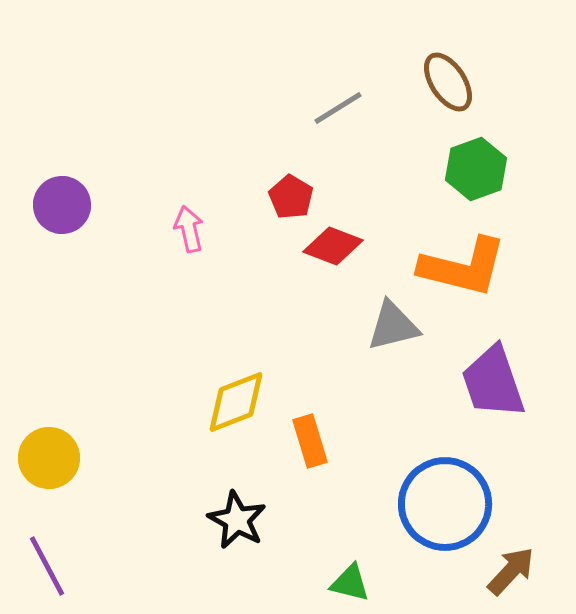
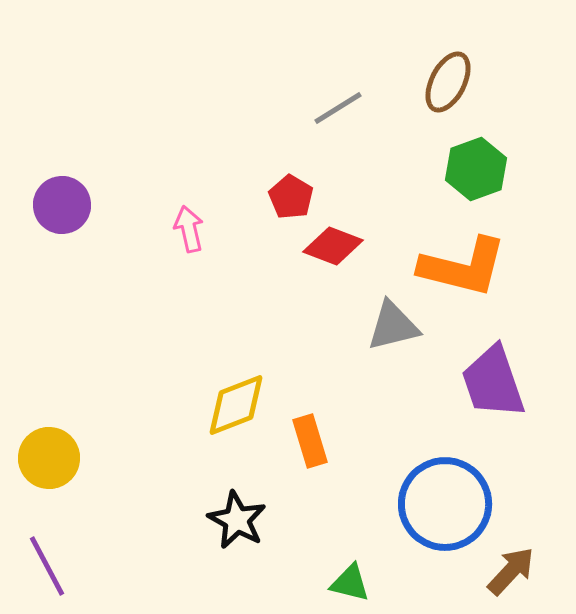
brown ellipse: rotated 60 degrees clockwise
yellow diamond: moved 3 px down
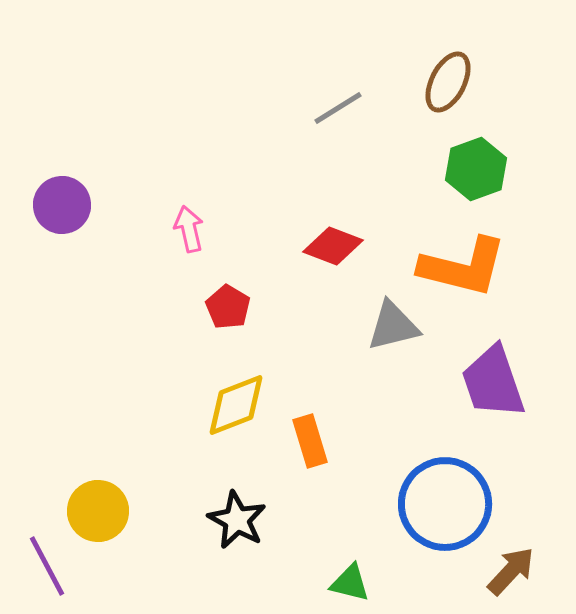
red pentagon: moved 63 px left, 110 px down
yellow circle: moved 49 px right, 53 px down
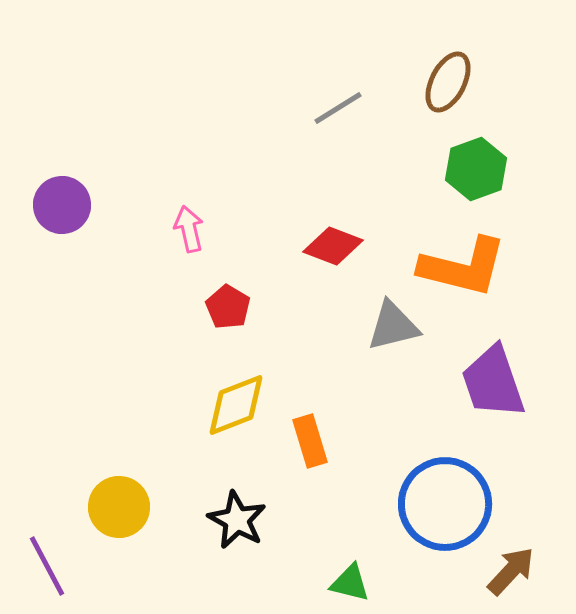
yellow circle: moved 21 px right, 4 px up
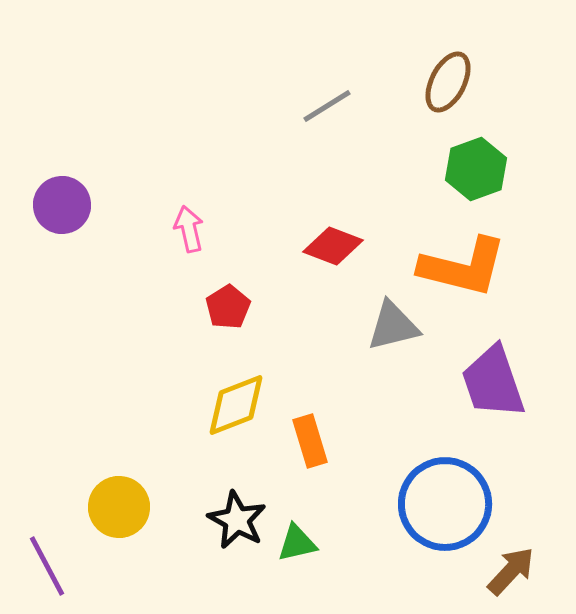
gray line: moved 11 px left, 2 px up
red pentagon: rotated 9 degrees clockwise
green triangle: moved 53 px left, 40 px up; rotated 27 degrees counterclockwise
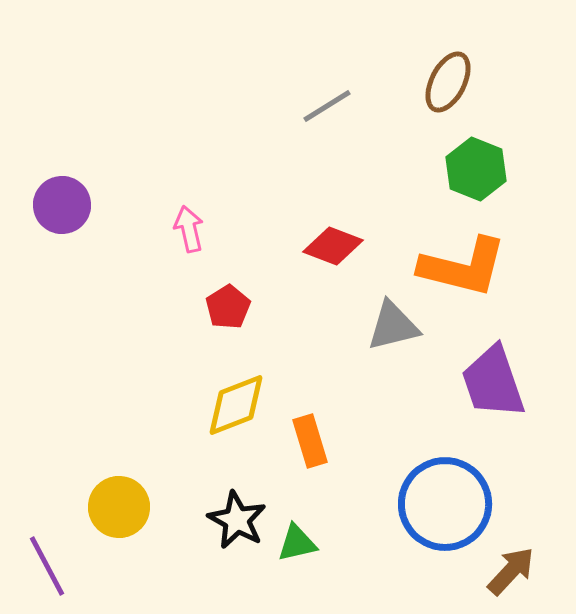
green hexagon: rotated 18 degrees counterclockwise
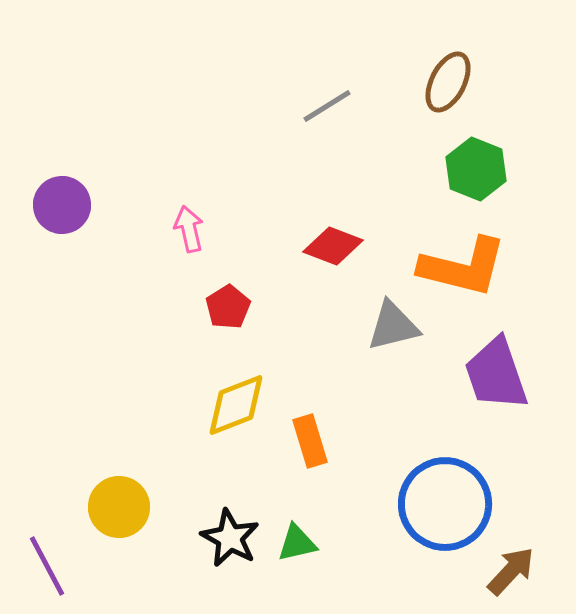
purple trapezoid: moved 3 px right, 8 px up
black star: moved 7 px left, 18 px down
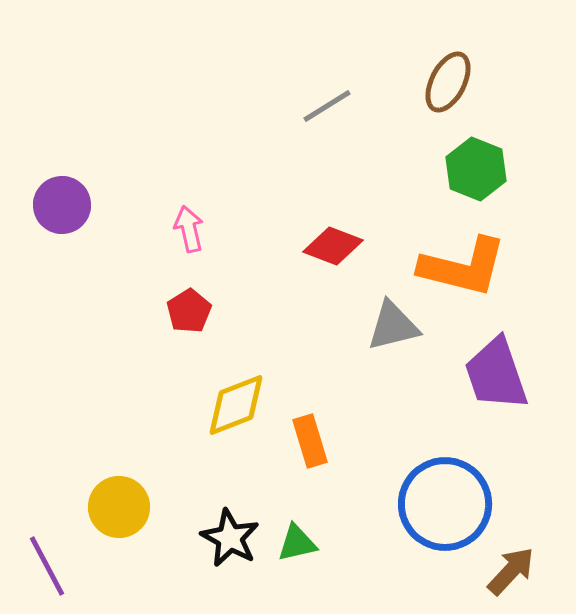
red pentagon: moved 39 px left, 4 px down
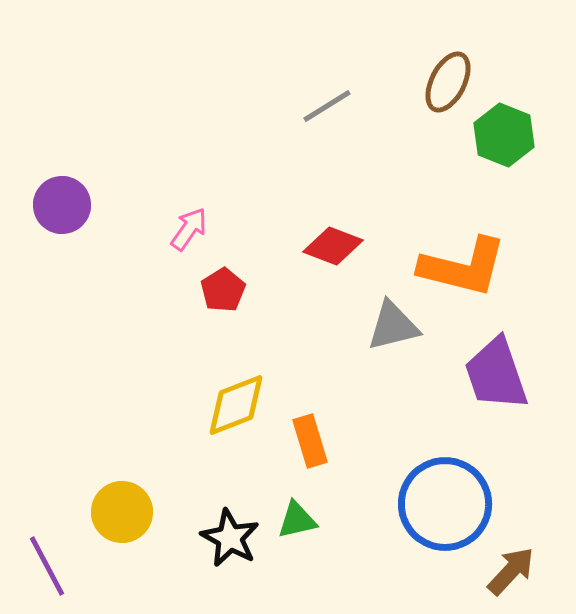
green hexagon: moved 28 px right, 34 px up
pink arrow: rotated 48 degrees clockwise
red pentagon: moved 34 px right, 21 px up
yellow circle: moved 3 px right, 5 px down
green triangle: moved 23 px up
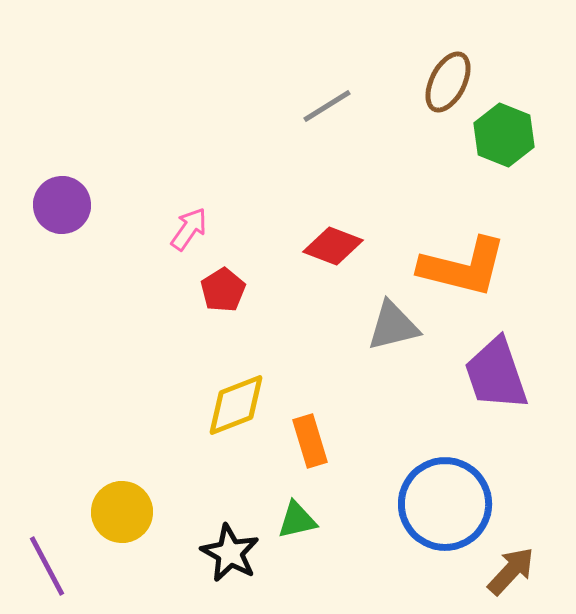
black star: moved 15 px down
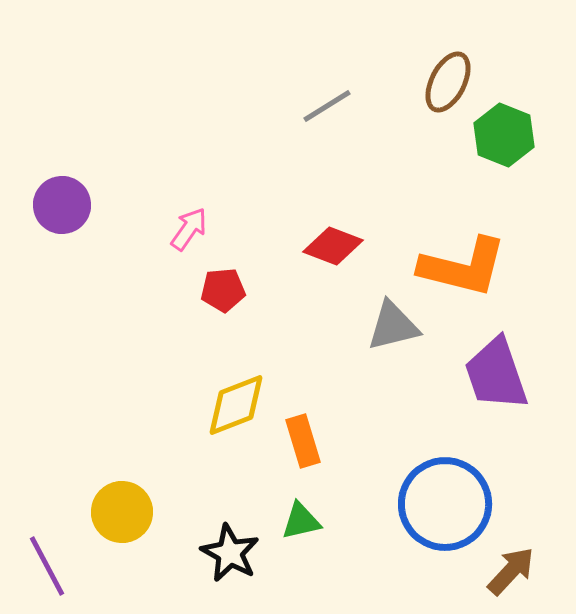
red pentagon: rotated 27 degrees clockwise
orange rectangle: moved 7 px left
green triangle: moved 4 px right, 1 px down
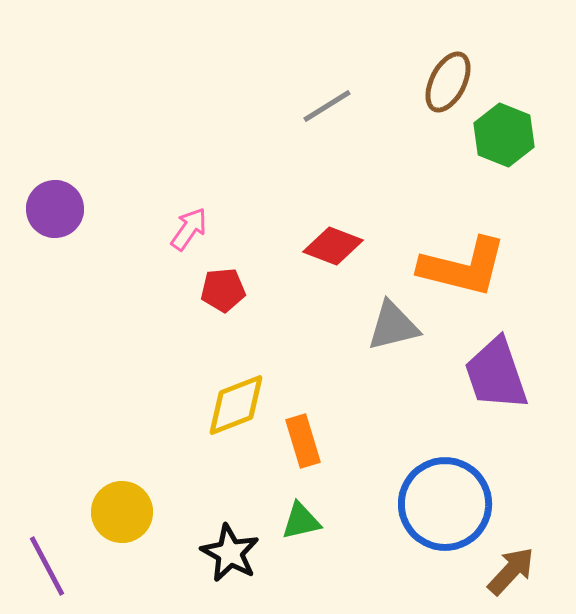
purple circle: moved 7 px left, 4 px down
